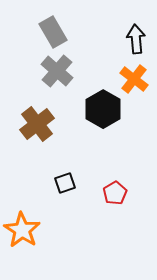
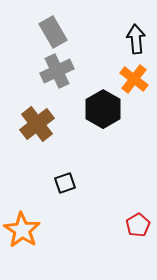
gray cross: rotated 24 degrees clockwise
red pentagon: moved 23 px right, 32 px down
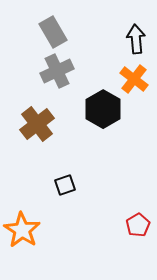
black square: moved 2 px down
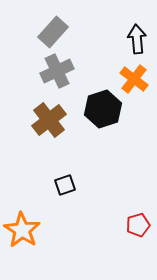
gray rectangle: rotated 72 degrees clockwise
black arrow: moved 1 px right
black hexagon: rotated 12 degrees clockwise
brown cross: moved 12 px right, 4 px up
red pentagon: rotated 15 degrees clockwise
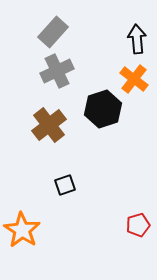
brown cross: moved 5 px down
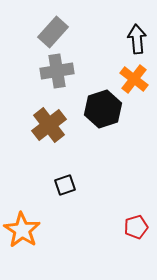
gray cross: rotated 16 degrees clockwise
red pentagon: moved 2 px left, 2 px down
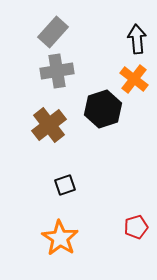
orange star: moved 38 px right, 8 px down
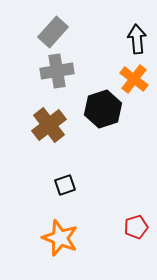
orange star: rotated 12 degrees counterclockwise
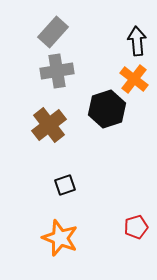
black arrow: moved 2 px down
black hexagon: moved 4 px right
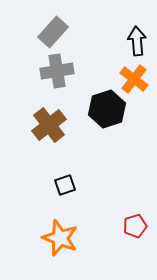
red pentagon: moved 1 px left, 1 px up
